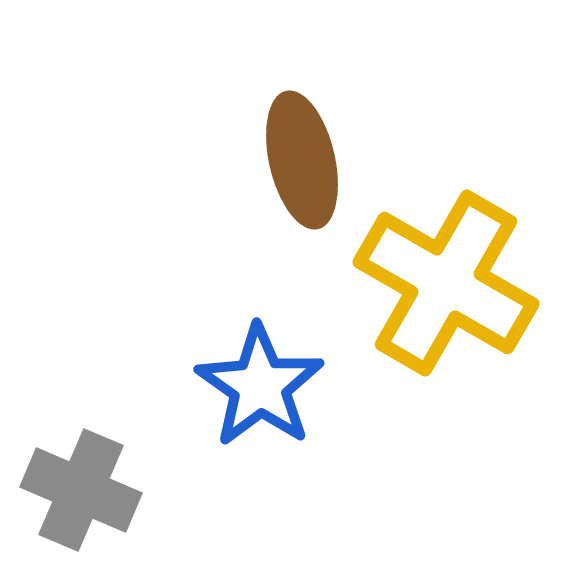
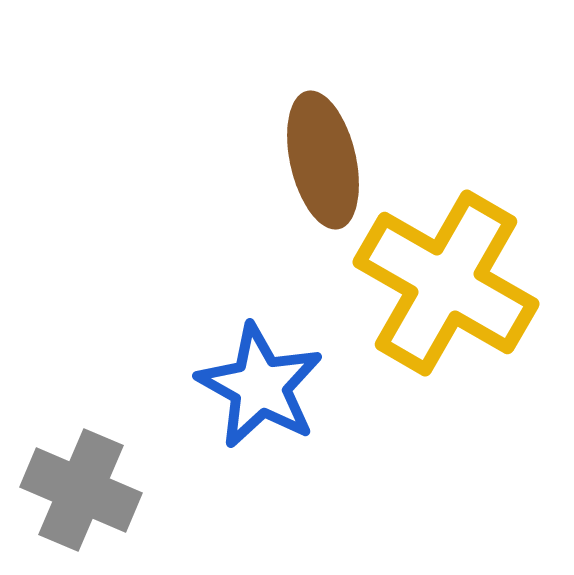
brown ellipse: moved 21 px right
blue star: rotated 6 degrees counterclockwise
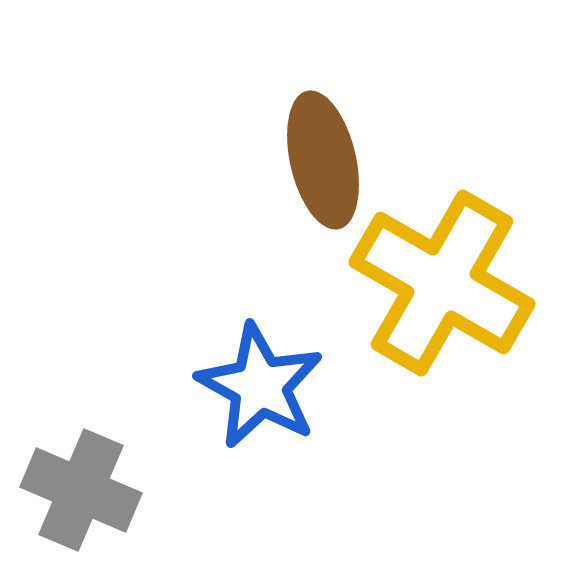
yellow cross: moved 4 px left
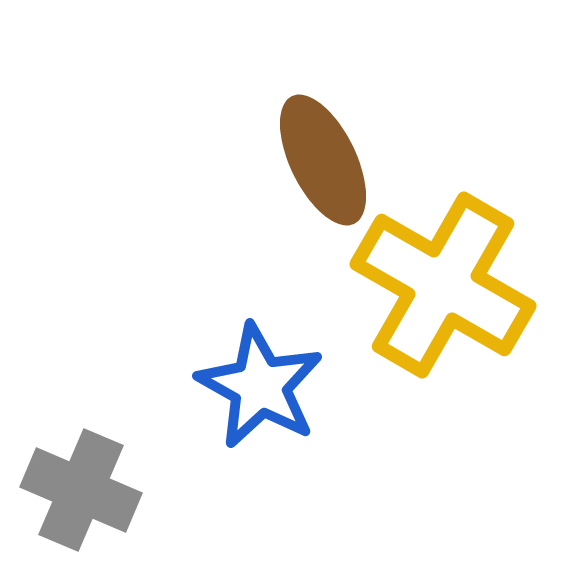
brown ellipse: rotated 13 degrees counterclockwise
yellow cross: moved 1 px right, 2 px down
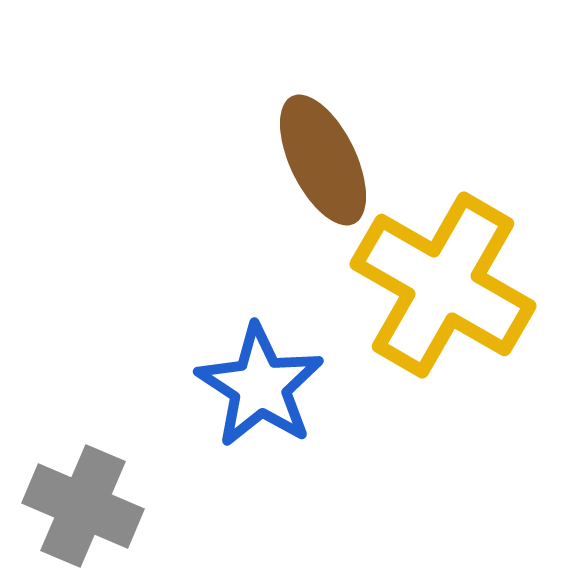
blue star: rotated 4 degrees clockwise
gray cross: moved 2 px right, 16 px down
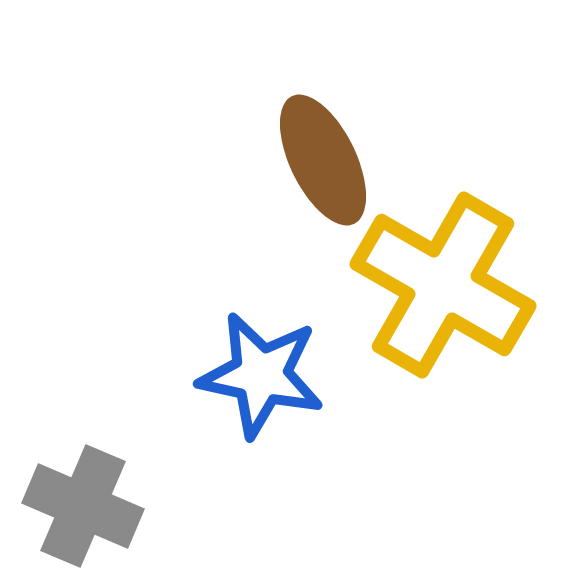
blue star: moved 1 px right, 11 px up; rotated 21 degrees counterclockwise
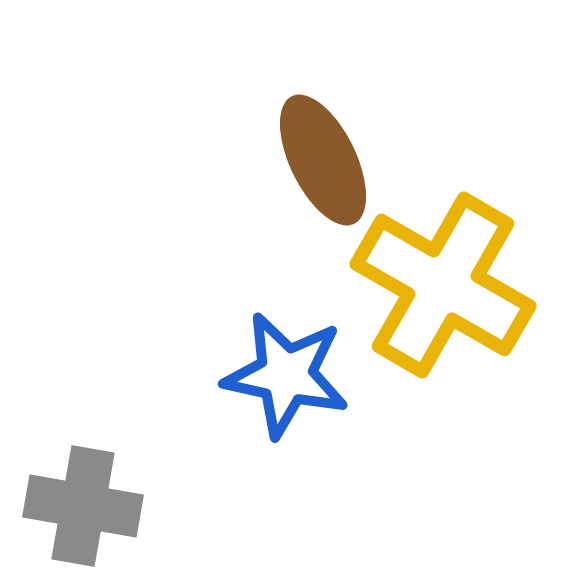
blue star: moved 25 px right
gray cross: rotated 13 degrees counterclockwise
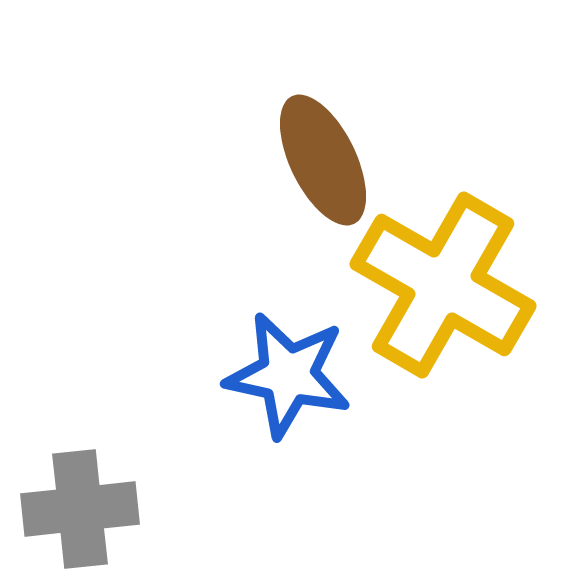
blue star: moved 2 px right
gray cross: moved 3 px left, 3 px down; rotated 16 degrees counterclockwise
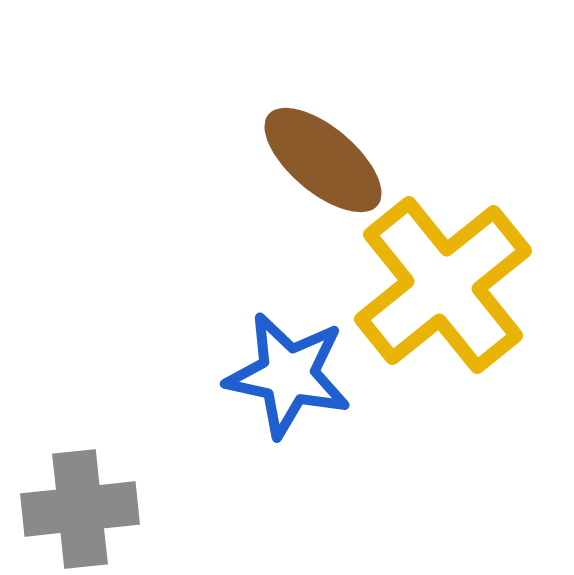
brown ellipse: rotated 24 degrees counterclockwise
yellow cross: rotated 21 degrees clockwise
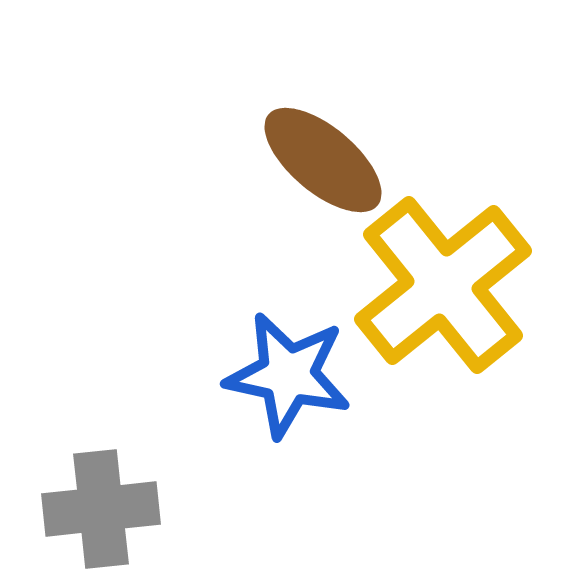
gray cross: moved 21 px right
